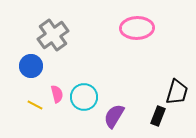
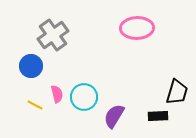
black rectangle: rotated 66 degrees clockwise
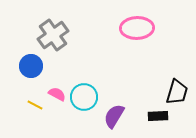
pink semicircle: rotated 48 degrees counterclockwise
